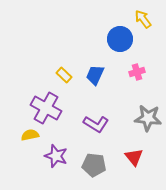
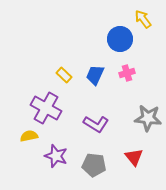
pink cross: moved 10 px left, 1 px down
yellow semicircle: moved 1 px left, 1 px down
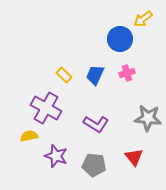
yellow arrow: rotated 90 degrees counterclockwise
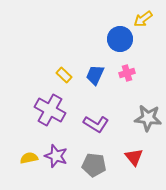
purple cross: moved 4 px right, 2 px down
yellow semicircle: moved 22 px down
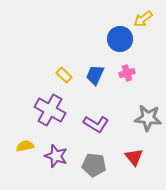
yellow semicircle: moved 4 px left, 12 px up
